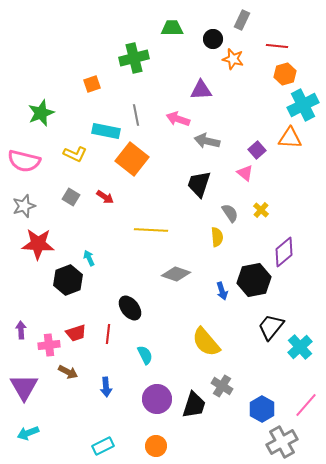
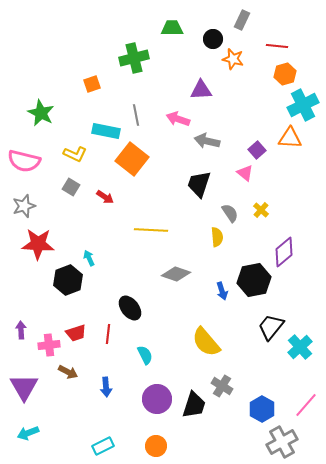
green star at (41, 113): rotated 24 degrees counterclockwise
gray square at (71, 197): moved 10 px up
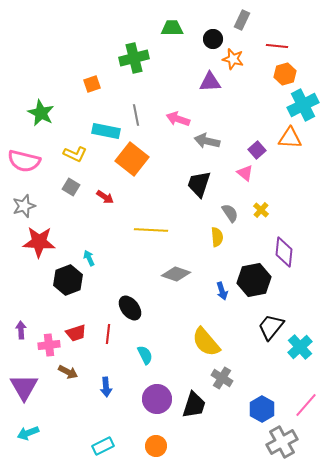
purple triangle at (201, 90): moved 9 px right, 8 px up
red star at (38, 244): moved 1 px right, 2 px up
purple diamond at (284, 252): rotated 44 degrees counterclockwise
gray cross at (222, 386): moved 8 px up
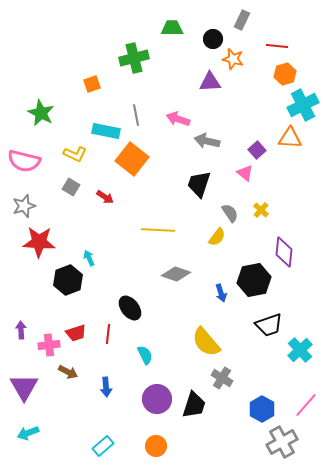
yellow line at (151, 230): moved 7 px right
yellow semicircle at (217, 237): rotated 42 degrees clockwise
blue arrow at (222, 291): moved 1 px left, 2 px down
black trapezoid at (271, 327): moved 2 px left, 2 px up; rotated 148 degrees counterclockwise
cyan cross at (300, 347): moved 3 px down
cyan rectangle at (103, 446): rotated 15 degrees counterclockwise
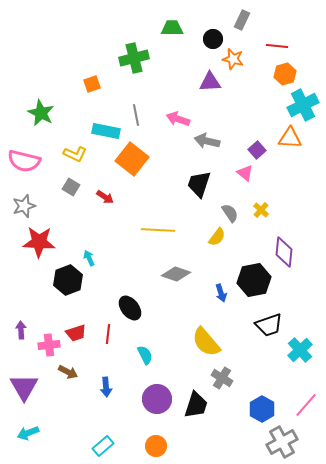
black trapezoid at (194, 405): moved 2 px right
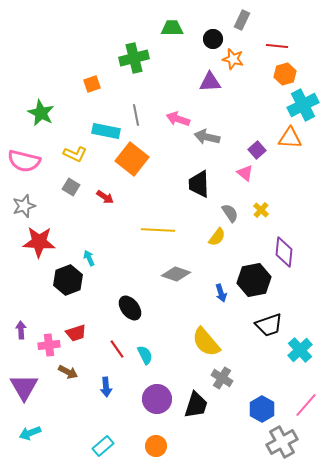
gray arrow at (207, 141): moved 4 px up
black trapezoid at (199, 184): rotated 20 degrees counterclockwise
red line at (108, 334): moved 9 px right, 15 px down; rotated 42 degrees counterclockwise
cyan arrow at (28, 433): moved 2 px right
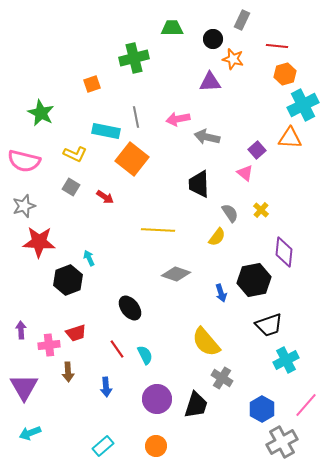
gray line at (136, 115): moved 2 px down
pink arrow at (178, 119): rotated 30 degrees counterclockwise
cyan cross at (300, 350): moved 14 px left, 10 px down; rotated 15 degrees clockwise
brown arrow at (68, 372): rotated 60 degrees clockwise
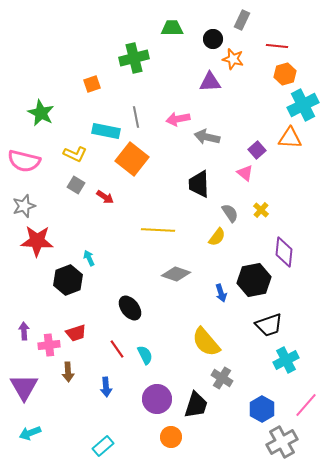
gray square at (71, 187): moved 5 px right, 2 px up
red star at (39, 242): moved 2 px left, 1 px up
purple arrow at (21, 330): moved 3 px right, 1 px down
orange circle at (156, 446): moved 15 px right, 9 px up
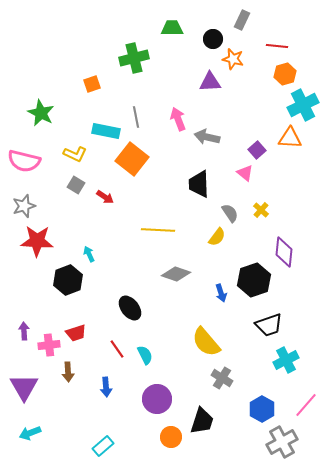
pink arrow at (178, 119): rotated 80 degrees clockwise
cyan arrow at (89, 258): moved 4 px up
black hexagon at (254, 280): rotated 8 degrees counterclockwise
black trapezoid at (196, 405): moved 6 px right, 16 px down
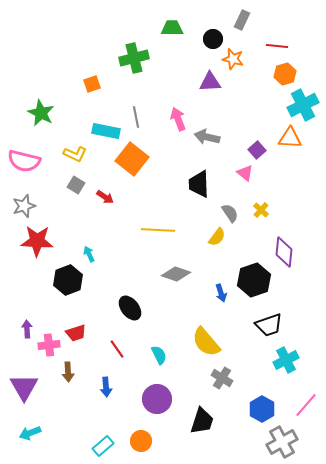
purple arrow at (24, 331): moved 3 px right, 2 px up
cyan semicircle at (145, 355): moved 14 px right
orange circle at (171, 437): moved 30 px left, 4 px down
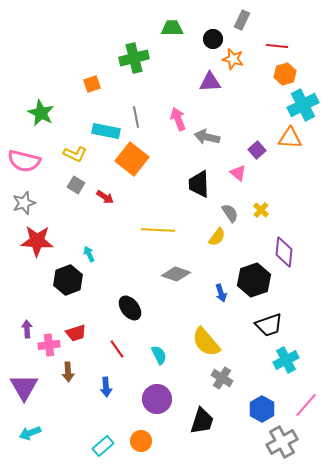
pink triangle at (245, 173): moved 7 px left
gray star at (24, 206): moved 3 px up
